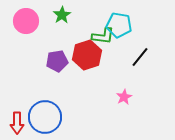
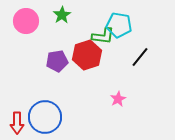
pink star: moved 6 px left, 2 px down
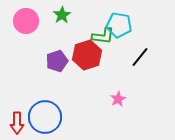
purple pentagon: rotated 10 degrees counterclockwise
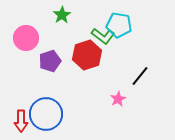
pink circle: moved 17 px down
green L-shape: rotated 30 degrees clockwise
black line: moved 19 px down
purple pentagon: moved 7 px left
blue circle: moved 1 px right, 3 px up
red arrow: moved 4 px right, 2 px up
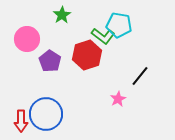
pink circle: moved 1 px right, 1 px down
purple pentagon: rotated 20 degrees counterclockwise
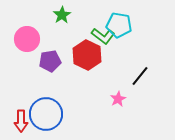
red hexagon: rotated 16 degrees counterclockwise
purple pentagon: rotated 30 degrees clockwise
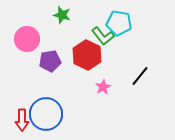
green star: rotated 24 degrees counterclockwise
cyan pentagon: moved 2 px up
green L-shape: rotated 15 degrees clockwise
pink star: moved 15 px left, 12 px up
red arrow: moved 1 px right, 1 px up
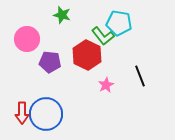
purple pentagon: moved 1 px down; rotated 15 degrees clockwise
black line: rotated 60 degrees counterclockwise
pink star: moved 3 px right, 2 px up
red arrow: moved 7 px up
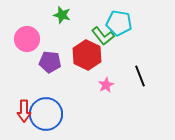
red arrow: moved 2 px right, 2 px up
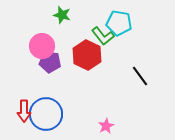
pink circle: moved 15 px right, 7 px down
black line: rotated 15 degrees counterclockwise
pink star: moved 41 px down
